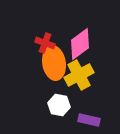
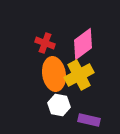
pink diamond: moved 3 px right
orange ellipse: moved 11 px down
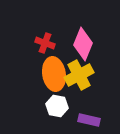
pink diamond: rotated 32 degrees counterclockwise
white hexagon: moved 2 px left, 1 px down
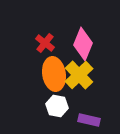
red cross: rotated 18 degrees clockwise
yellow cross: rotated 16 degrees counterclockwise
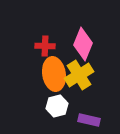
red cross: moved 3 px down; rotated 36 degrees counterclockwise
yellow cross: rotated 12 degrees clockwise
white hexagon: rotated 25 degrees counterclockwise
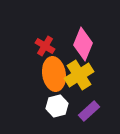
red cross: rotated 30 degrees clockwise
purple rectangle: moved 9 px up; rotated 55 degrees counterclockwise
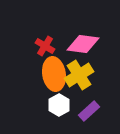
pink diamond: rotated 76 degrees clockwise
white hexagon: moved 2 px right, 1 px up; rotated 15 degrees counterclockwise
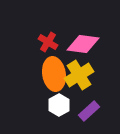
red cross: moved 3 px right, 4 px up
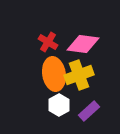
yellow cross: rotated 12 degrees clockwise
